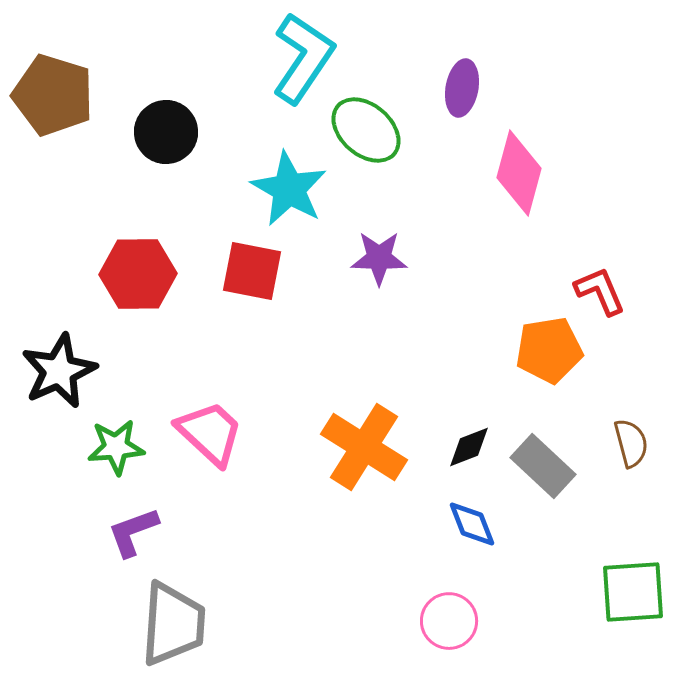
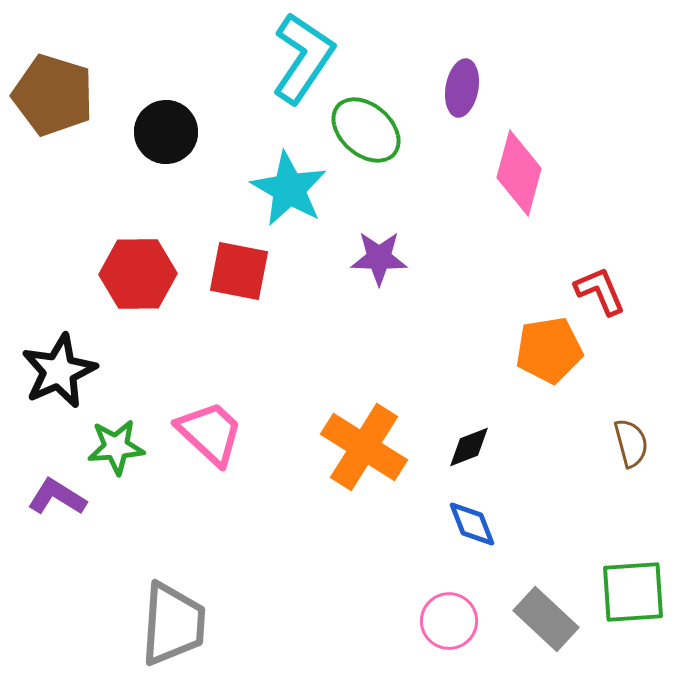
red square: moved 13 px left
gray rectangle: moved 3 px right, 153 px down
purple L-shape: moved 76 px left, 35 px up; rotated 52 degrees clockwise
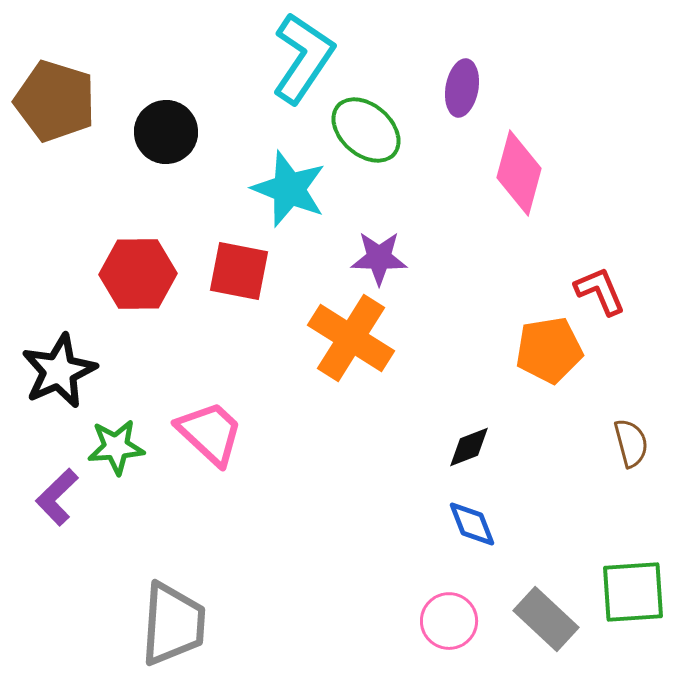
brown pentagon: moved 2 px right, 6 px down
cyan star: rotated 8 degrees counterclockwise
orange cross: moved 13 px left, 109 px up
purple L-shape: rotated 76 degrees counterclockwise
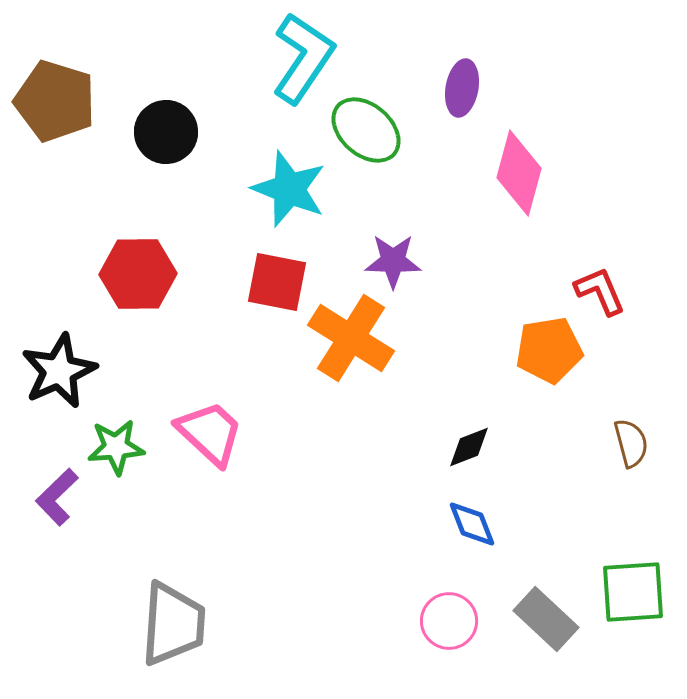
purple star: moved 14 px right, 3 px down
red square: moved 38 px right, 11 px down
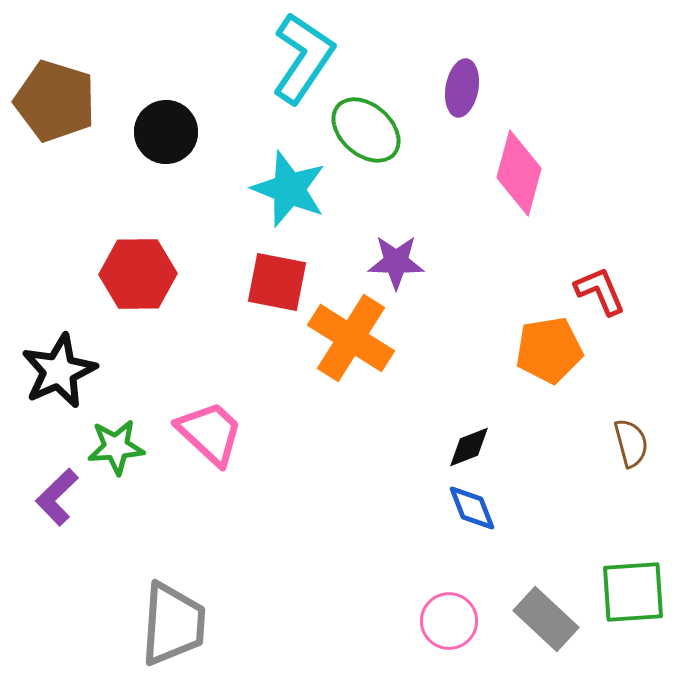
purple star: moved 3 px right, 1 px down
blue diamond: moved 16 px up
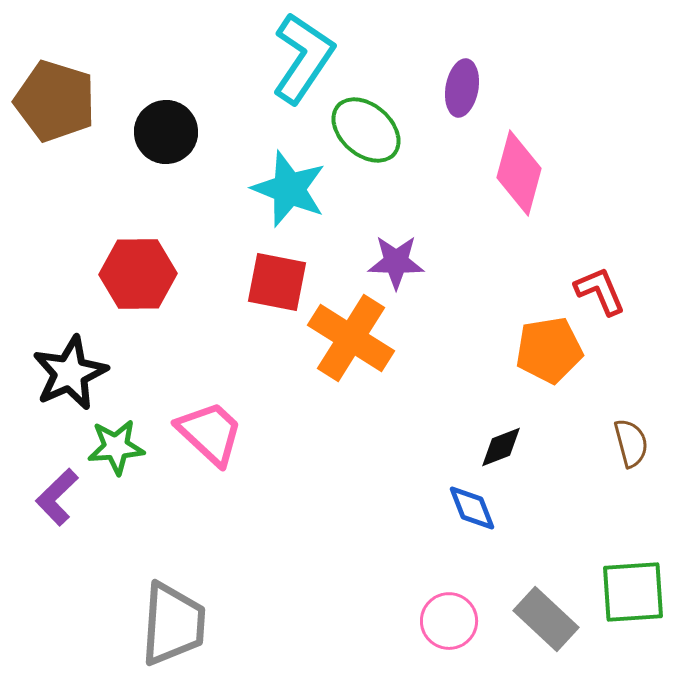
black star: moved 11 px right, 2 px down
black diamond: moved 32 px right
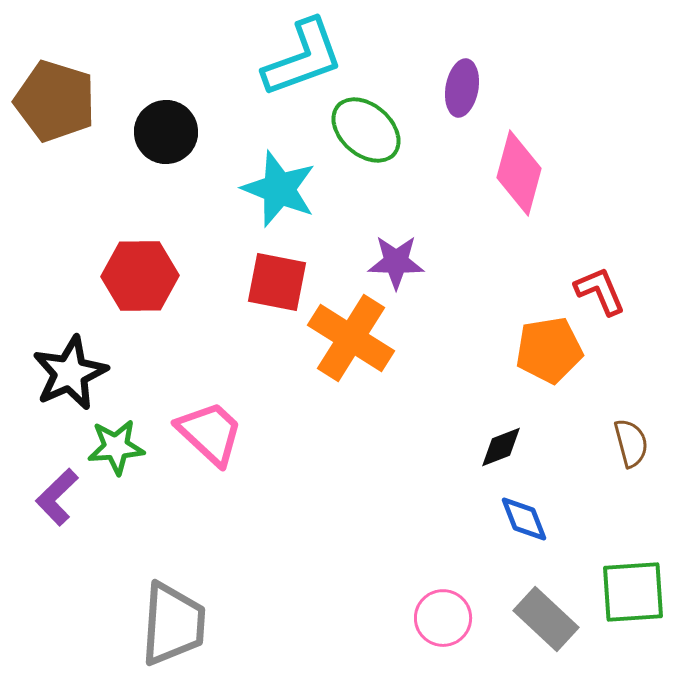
cyan L-shape: rotated 36 degrees clockwise
cyan star: moved 10 px left
red hexagon: moved 2 px right, 2 px down
blue diamond: moved 52 px right, 11 px down
pink circle: moved 6 px left, 3 px up
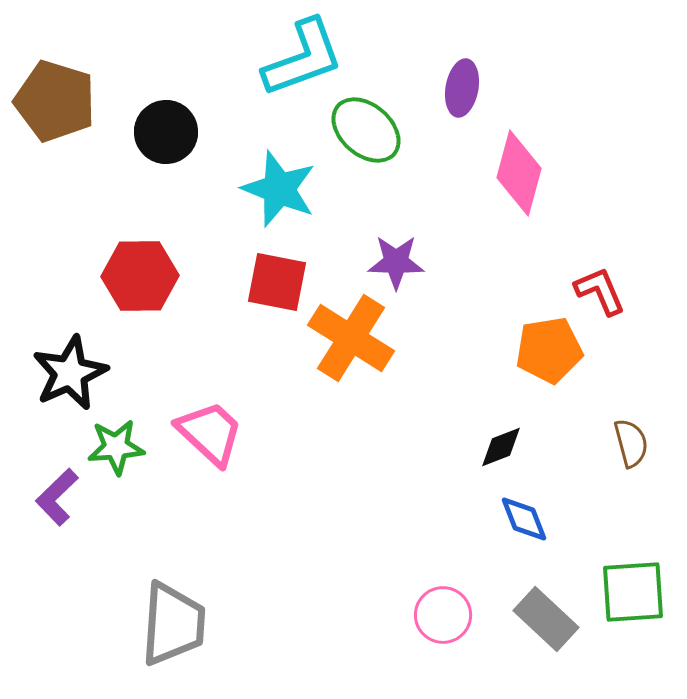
pink circle: moved 3 px up
